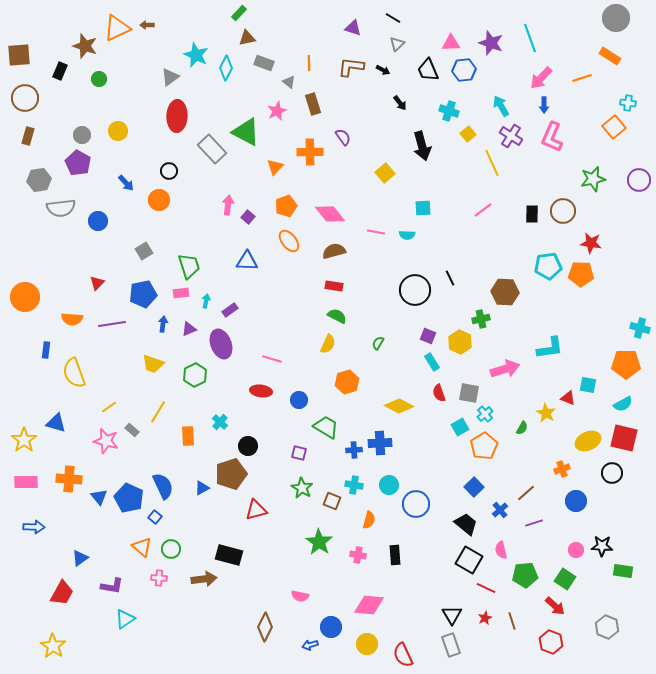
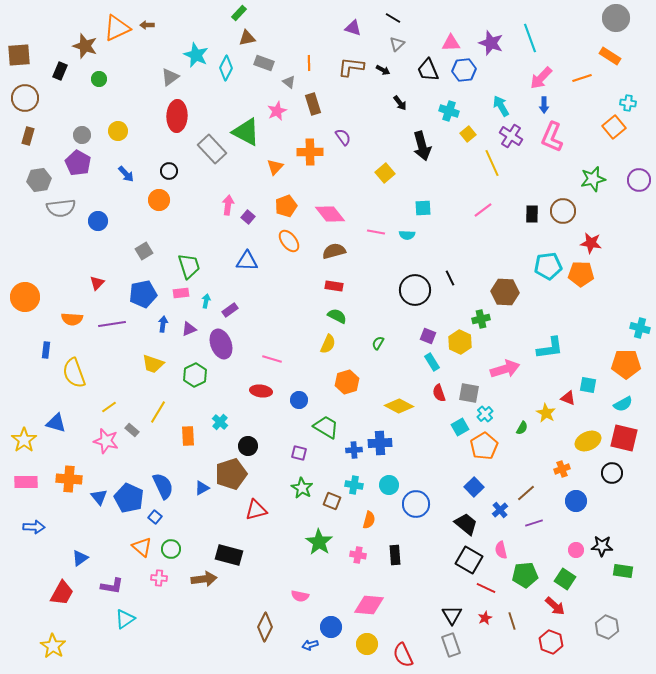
blue arrow at (126, 183): moved 9 px up
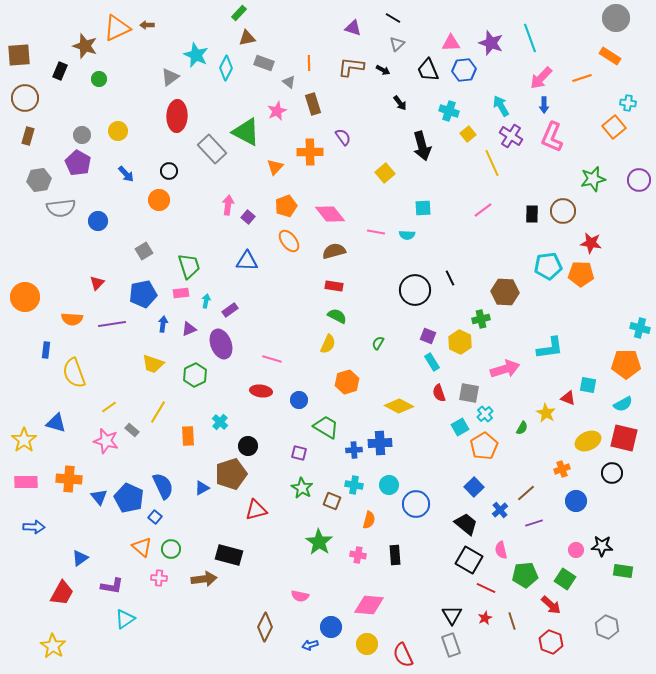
red arrow at (555, 606): moved 4 px left, 1 px up
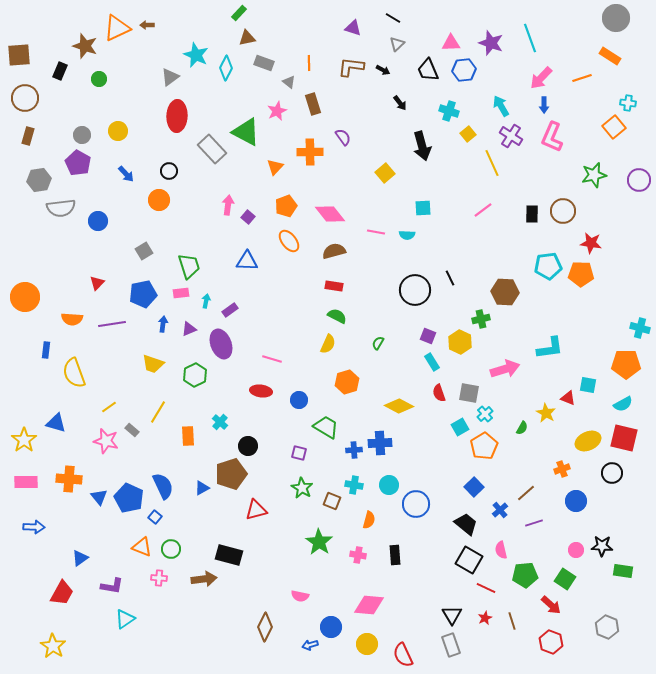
green star at (593, 179): moved 1 px right, 4 px up
orange triangle at (142, 547): rotated 20 degrees counterclockwise
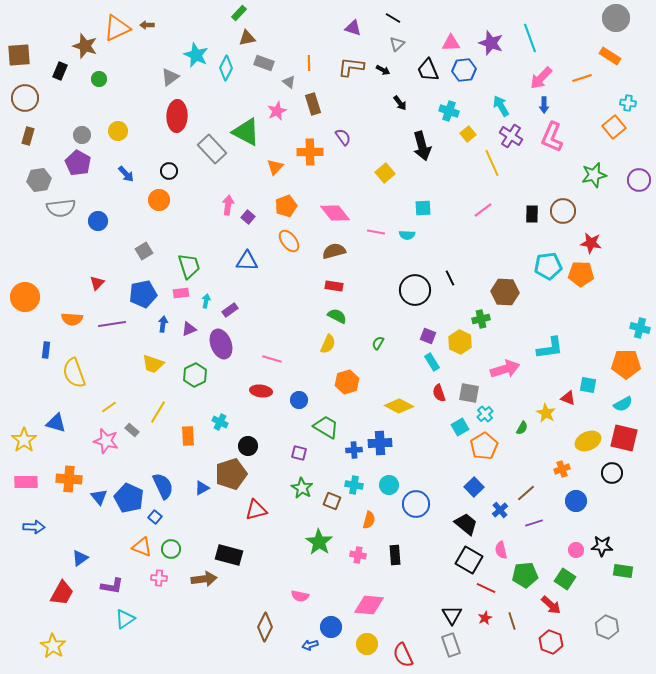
pink diamond at (330, 214): moved 5 px right, 1 px up
cyan cross at (220, 422): rotated 14 degrees counterclockwise
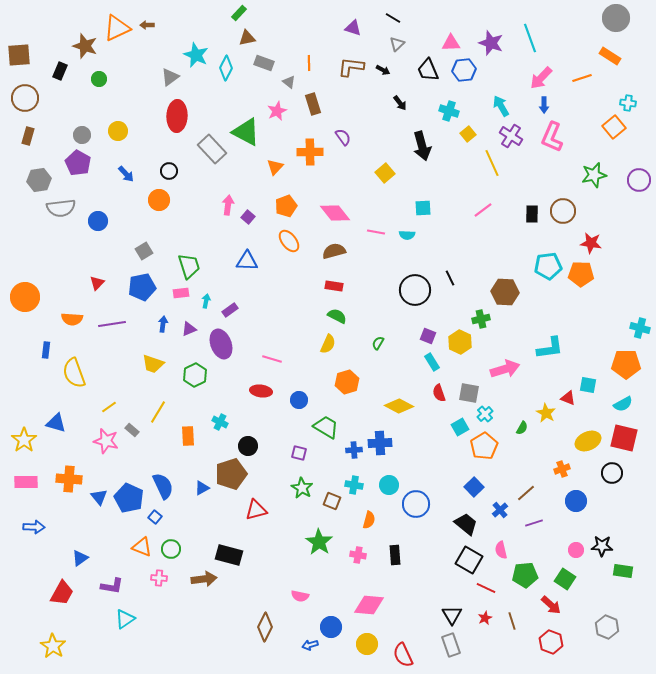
blue pentagon at (143, 294): moved 1 px left, 7 px up
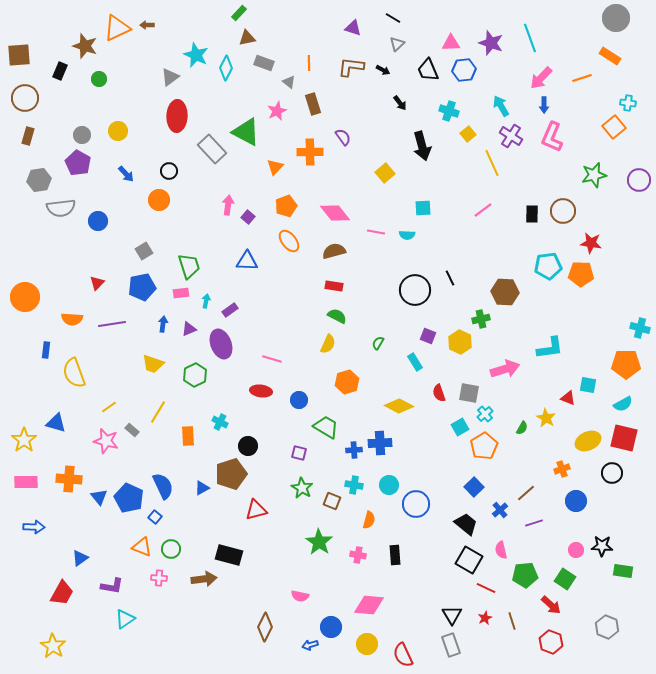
cyan rectangle at (432, 362): moved 17 px left
yellow star at (546, 413): moved 5 px down
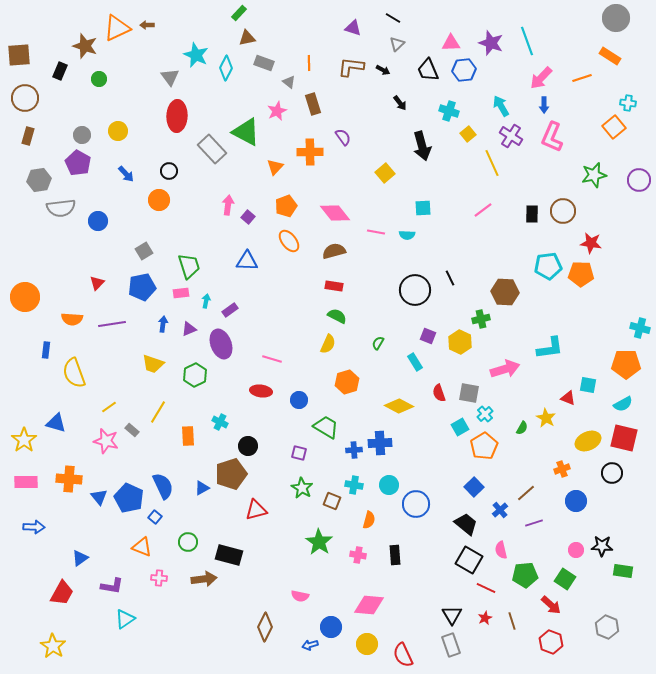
cyan line at (530, 38): moved 3 px left, 3 px down
gray triangle at (170, 77): rotated 30 degrees counterclockwise
green circle at (171, 549): moved 17 px right, 7 px up
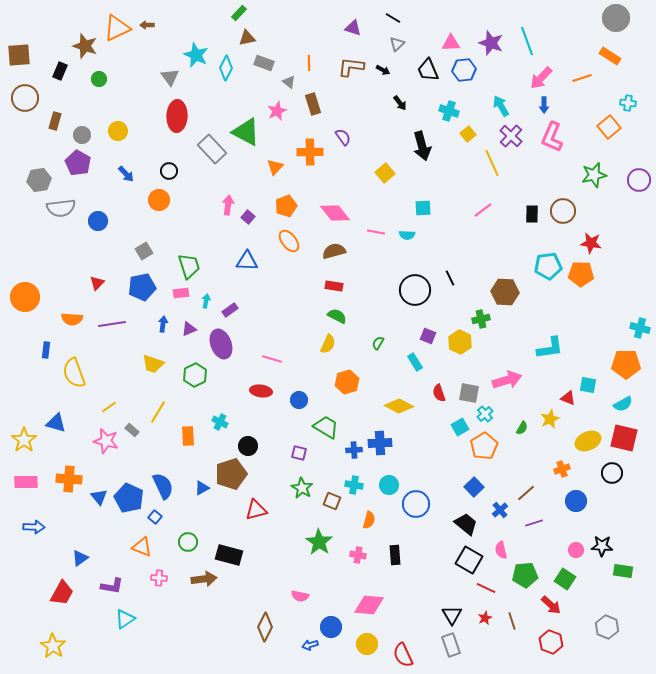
orange square at (614, 127): moved 5 px left
brown rectangle at (28, 136): moved 27 px right, 15 px up
purple cross at (511, 136): rotated 10 degrees clockwise
pink arrow at (505, 369): moved 2 px right, 11 px down
yellow star at (546, 418): moved 4 px right, 1 px down; rotated 18 degrees clockwise
